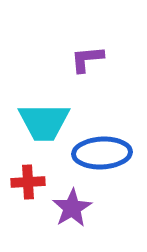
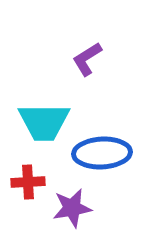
purple L-shape: rotated 27 degrees counterclockwise
purple star: rotated 21 degrees clockwise
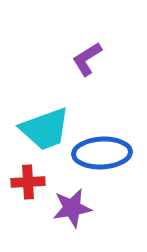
cyan trapezoid: moved 1 px right, 7 px down; rotated 20 degrees counterclockwise
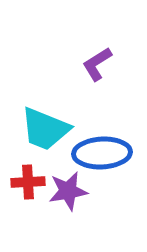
purple L-shape: moved 10 px right, 5 px down
cyan trapezoid: rotated 42 degrees clockwise
purple star: moved 4 px left, 17 px up
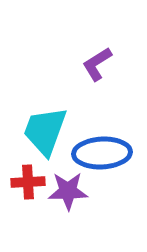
cyan trapezoid: moved 2 px down; rotated 88 degrees clockwise
purple star: rotated 9 degrees clockwise
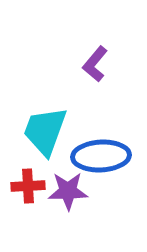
purple L-shape: moved 2 px left; rotated 18 degrees counterclockwise
blue ellipse: moved 1 px left, 3 px down
red cross: moved 4 px down
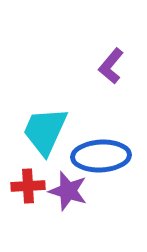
purple L-shape: moved 16 px right, 2 px down
cyan trapezoid: rotated 4 degrees clockwise
purple star: rotated 18 degrees clockwise
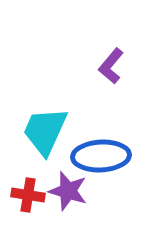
red cross: moved 9 px down; rotated 12 degrees clockwise
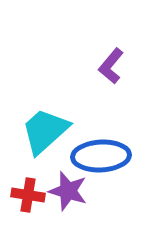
cyan trapezoid: rotated 24 degrees clockwise
